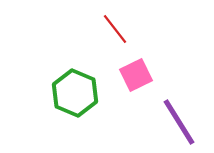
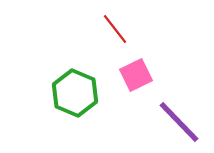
purple line: rotated 12 degrees counterclockwise
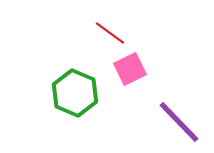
red line: moved 5 px left, 4 px down; rotated 16 degrees counterclockwise
pink square: moved 6 px left, 6 px up
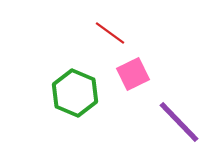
pink square: moved 3 px right, 5 px down
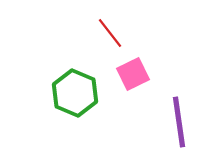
red line: rotated 16 degrees clockwise
purple line: rotated 36 degrees clockwise
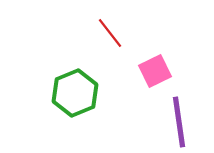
pink square: moved 22 px right, 3 px up
green hexagon: rotated 15 degrees clockwise
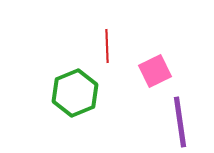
red line: moved 3 px left, 13 px down; rotated 36 degrees clockwise
purple line: moved 1 px right
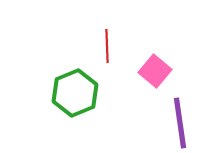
pink square: rotated 24 degrees counterclockwise
purple line: moved 1 px down
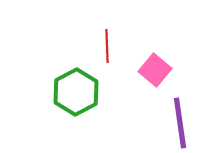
pink square: moved 1 px up
green hexagon: moved 1 px right, 1 px up; rotated 6 degrees counterclockwise
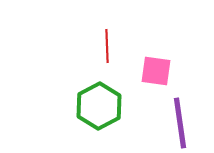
pink square: moved 1 px right, 1 px down; rotated 32 degrees counterclockwise
green hexagon: moved 23 px right, 14 px down
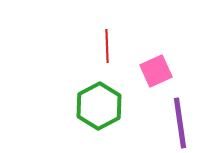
pink square: rotated 32 degrees counterclockwise
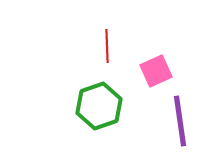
green hexagon: rotated 9 degrees clockwise
purple line: moved 2 px up
